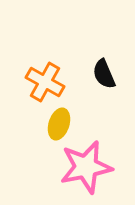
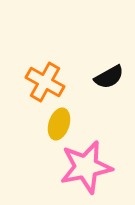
black semicircle: moved 5 px right, 3 px down; rotated 96 degrees counterclockwise
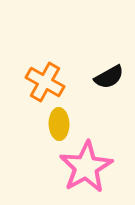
yellow ellipse: rotated 20 degrees counterclockwise
pink star: rotated 18 degrees counterclockwise
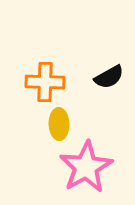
orange cross: rotated 27 degrees counterclockwise
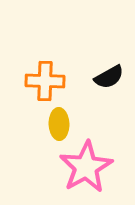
orange cross: moved 1 px up
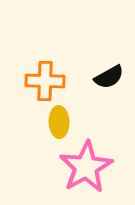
yellow ellipse: moved 2 px up
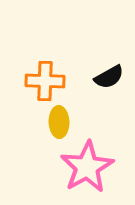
pink star: moved 1 px right
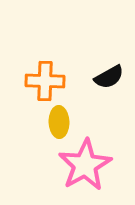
pink star: moved 2 px left, 2 px up
